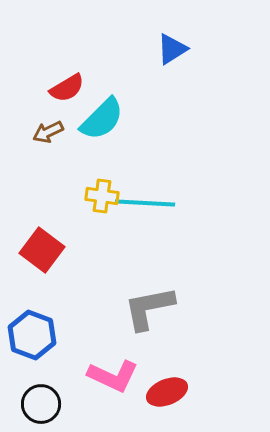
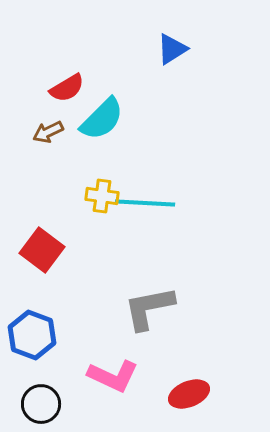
red ellipse: moved 22 px right, 2 px down
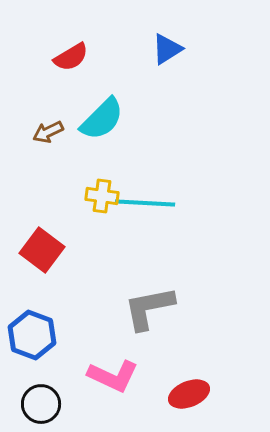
blue triangle: moved 5 px left
red semicircle: moved 4 px right, 31 px up
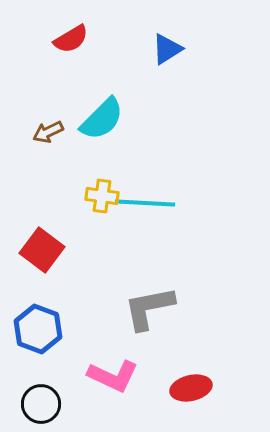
red semicircle: moved 18 px up
blue hexagon: moved 6 px right, 6 px up
red ellipse: moved 2 px right, 6 px up; rotated 9 degrees clockwise
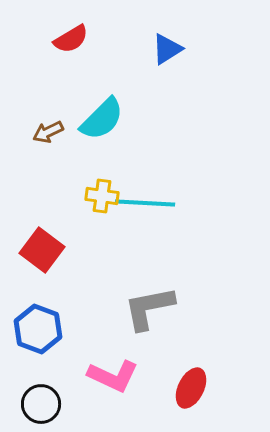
red ellipse: rotated 51 degrees counterclockwise
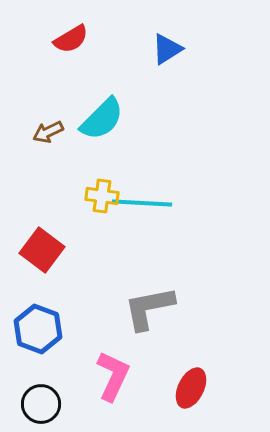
cyan line: moved 3 px left
pink L-shape: rotated 90 degrees counterclockwise
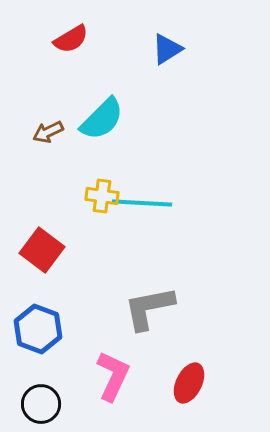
red ellipse: moved 2 px left, 5 px up
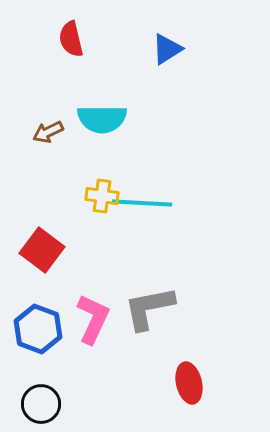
red semicircle: rotated 108 degrees clockwise
cyan semicircle: rotated 45 degrees clockwise
pink L-shape: moved 20 px left, 57 px up
red ellipse: rotated 39 degrees counterclockwise
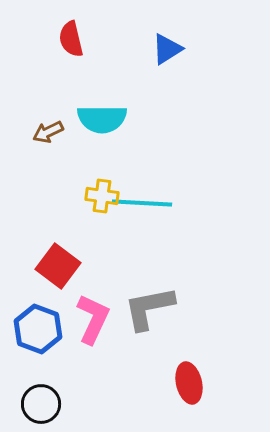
red square: moved 16 px right, 16 px down
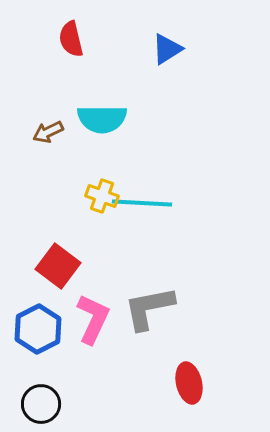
yellow cross: rotated 12 degrees clockwise
blue hexagon: rotated 12 degrees clockwise
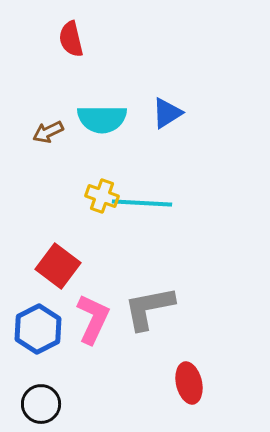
blue triangle: moved 64 px down
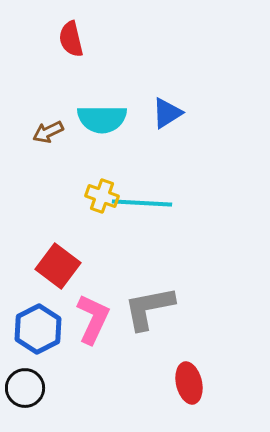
black circle: moved 16 px left, 16 px up
